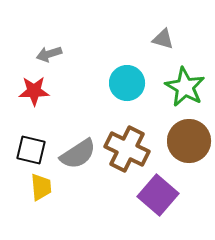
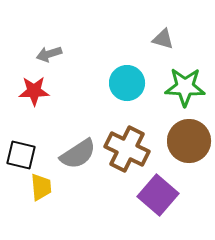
green star: rotated 27 degrees counterclockwise
black square: moved 10 px left, 5 px down
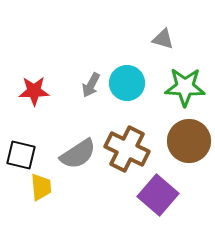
gray arrow: moved 42 px right, 31 px down; rotated 45 degrees counterclockwise
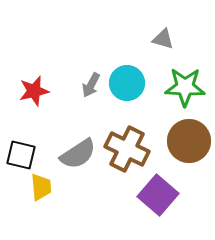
red star: rotated 12 degrees counterclockwise
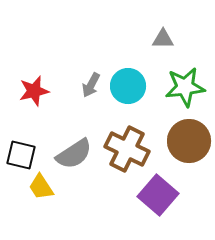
gray triangle: rotated 15 degrees counterclockwise
cyan circle: moved 1 px right, 3 px down
green star: rotated 9 degrees counterclockwise
gray semicircle: moved 4 px left
yellow trapezoid: rotated 152 degrees clockwise
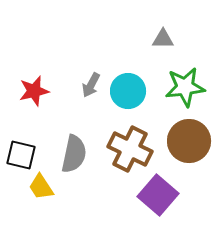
cyan circle: moved 5 px down
brown cross: moved 3 px right
gray semicircle: rotated 45 degrees counterclockwise
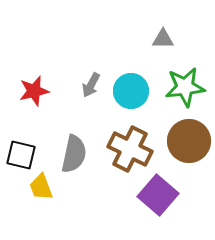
cyan circle: moved 3 px right
yellow trapezoid: rotated 12 degrees clockwise
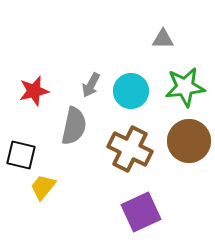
gray semicircle: moved 28 px up
yellow trapezoid: moved 2 px right; rotated 60 degrees clockwise
purple square: moved 17 px left, 17 px down; rotated 24 degrees clockwise
